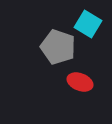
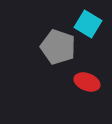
red ellipse: moved 7 px right
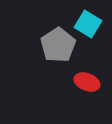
gray pentagon: moved 2 px up; rotated 20 degrees clockwise
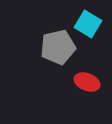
gray pentagon: moved 2 px down; rotated 20 degrees clockwise
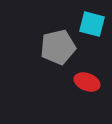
cyan square: moved 4 px right; rotated 16 degrees counterclockwise
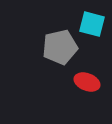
gray pentagon: moved 2 px right
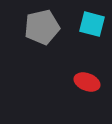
gray pentagon: moved 18 px left, 20 px up
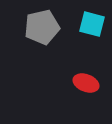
red ellipse: moved 1 px left, 1 px down
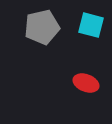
cyan square: moved 1 px left, 1 px down
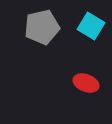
cyan square: moved 1 px down; rotated 16 degrees clockwise
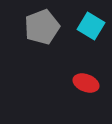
gray pentagon: rotated 8 degrees counterclockwise
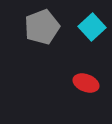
cyan square: moved 1 px right, 1 px down; rotated 16 degrees clockwise
